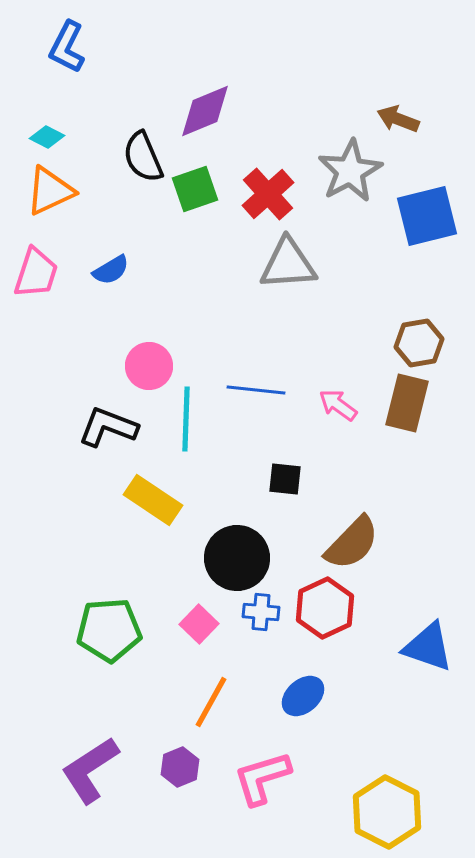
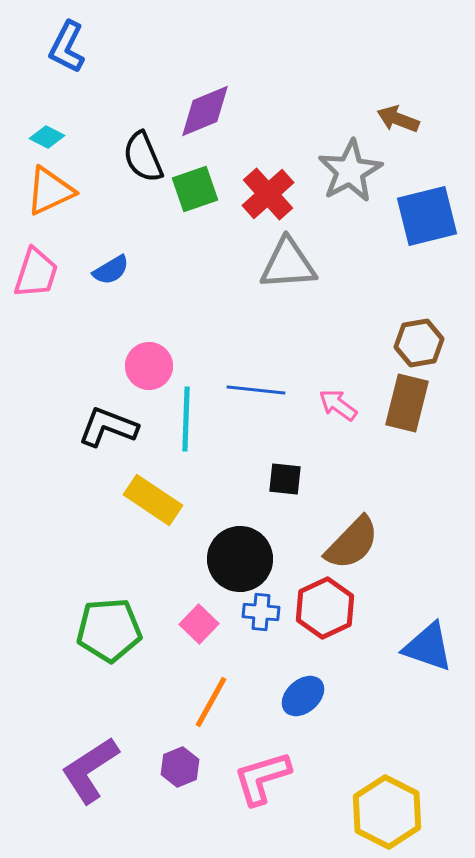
black circle: moved 3 px right, 1 px down
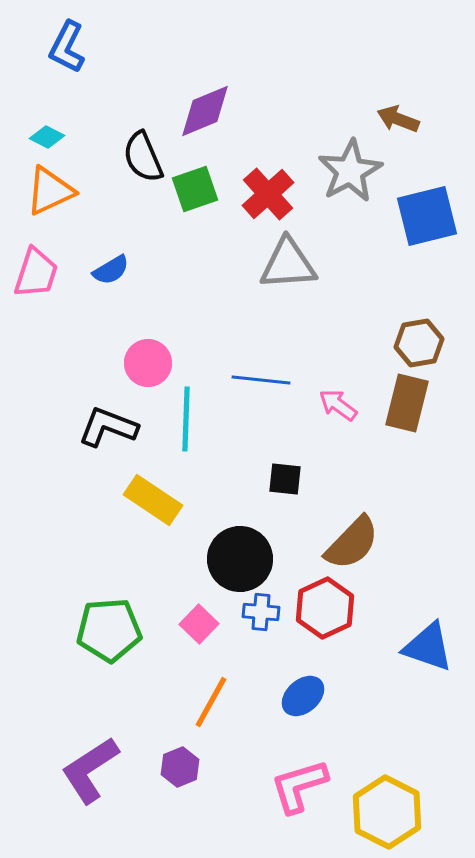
pink circle: moved 1 px left, 3 px up
blue line: moved 5 px right, 10 px up
pink L-shape: moved 37 px right, 8 px down
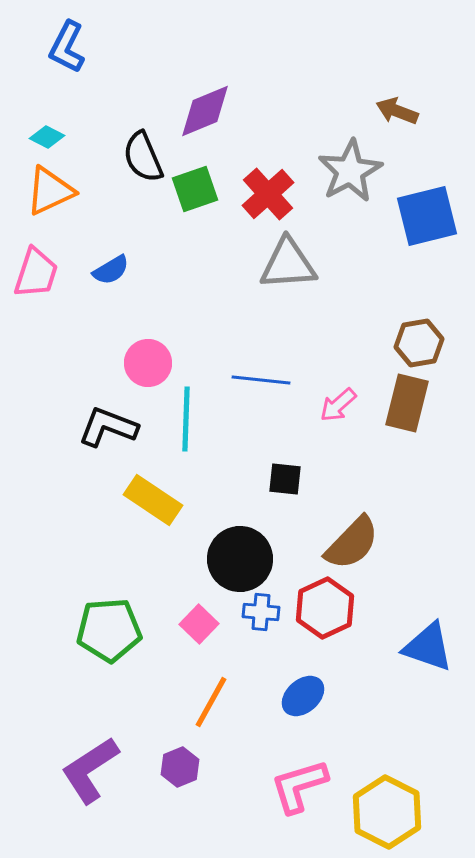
brown arrow: moved 1 px left, 8 px up
pink arrow: rotated 78 degrees counterclockwise
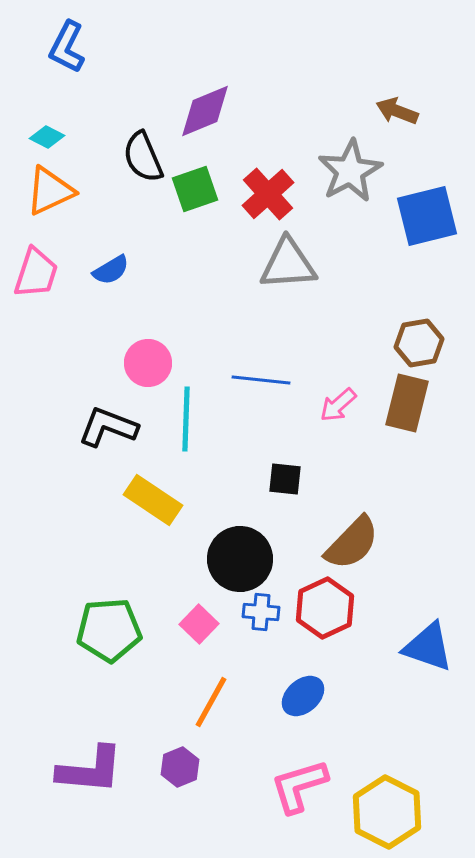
purple L-shape: rotated 142 degrees counterclockwise
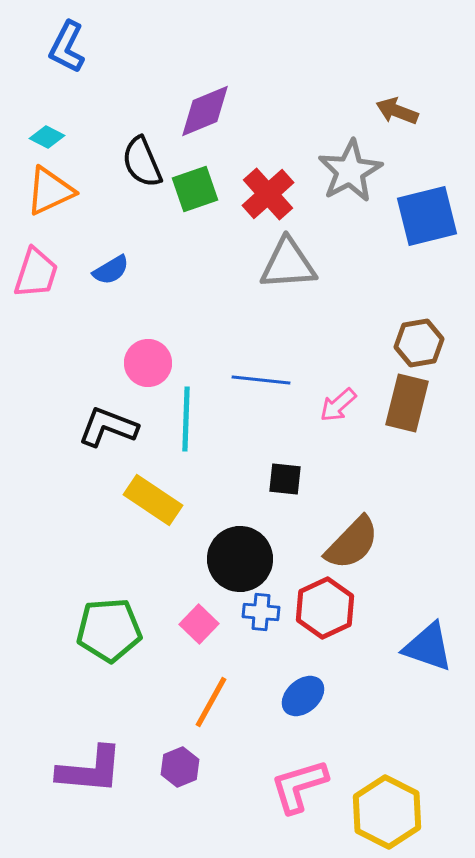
black semicircle: moved 1 px left, 5 px down
